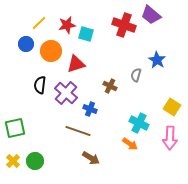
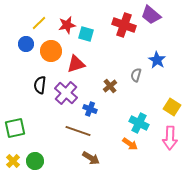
brown cross: rotated 24 degrees clockwise
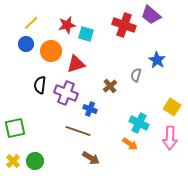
yellow line: moved 8 px left
purple cross: rotated 20 degrees counterclockwise
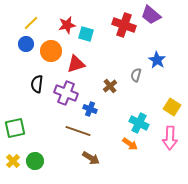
black semicircle: moved 3 px left, 1 px up
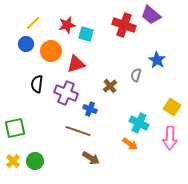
yellow line: moved 2 px right
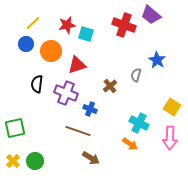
red triangle: moved 1 px right, 1 px down
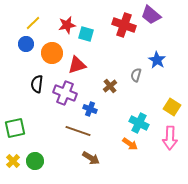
orange circle: moved 1 px right, 2 px down
purple cross: moved 1 px left
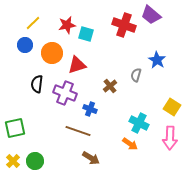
blue circle: moved 1 px left, 1 px down
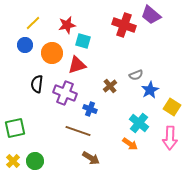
cyan square: moved 3 px left, 7 px down
blue star: moved 7 px left, 30 px down; rotated 12 degrees clockwise
gray semicircle: rotated 128 degrees counterclockwise
cyan cross: rotated 12 degrees clockwise
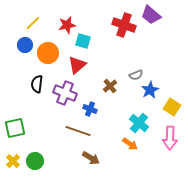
orange circle: moved 4 px left
red triangle: rotated 24 degrees counterclockwise
